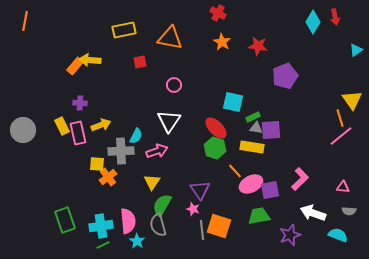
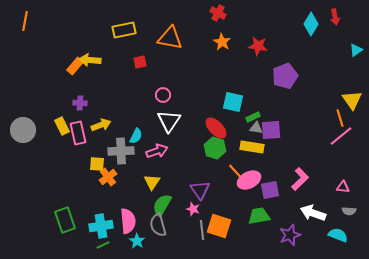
cyan diamond at (313, 22): moved 2 px left, 2 px down
pink circle at (174, 85): moved 11 px left, 10 px down
pink ellipse at (251, 184): moved 2 px left, 4 px up
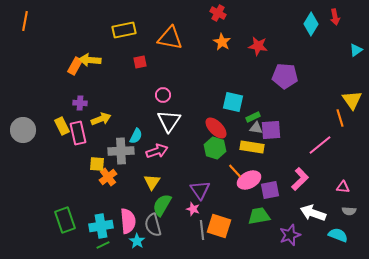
orange rectangle at (75, 66): rotated 12 degrees counterclockwise
purple pentagon at (285, 76): rotated 25 degrees clockwise
yellow arrow at (101, 125): moved 6 px up
pink line at (341, 136): moved 21 px left, 9 px down
gray semicircle at (158, 225): moved 5 px left
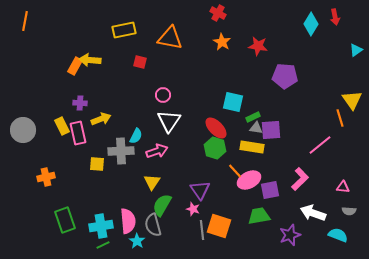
red square at (140, 62): rotated 24 degrees clockwise
orange cross at (108, 177): moved 62 px left; rotated 24 degrees clockwise
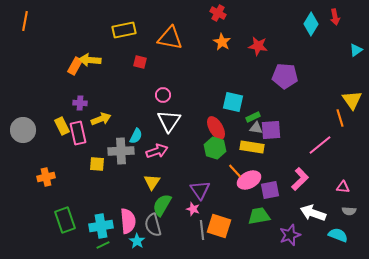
red ellipse at (216, 128): rotated 15 degrees clockwise
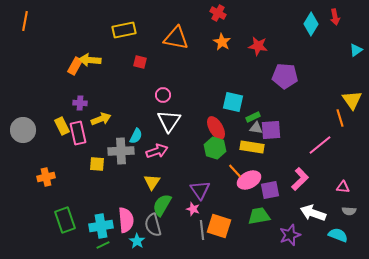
orange triangle at (170, 38): moved 6 px right
pink semicircle at (128, 221): moved 2 px left, 1 px up
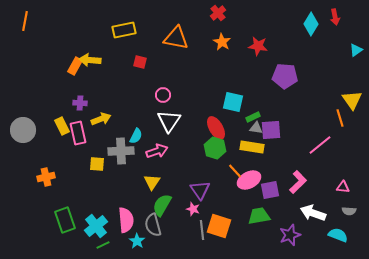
red cross at (218, 13): rotated 21 degrees clockwise
pink L-shape at (300, 179): moved 2 px left, 3 px down
cyan cross at (101, 226): moved 5 px left; rotated 30 degrees counterclockwise
